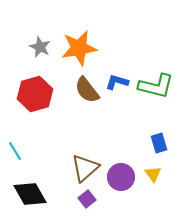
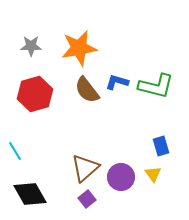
gray star: moved 9 px left, 1 px up; rotated 25 degrees counterclockwise
blue rectangle: moved 2 px right, 3 px down
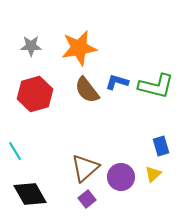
yellow triangle: rotated 24 degrees clockwise
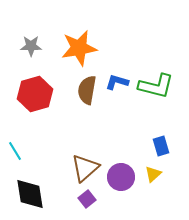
brown semicircle: rotated 48 degrees clockwise
black diamond: rotated 20 degrees clockwise
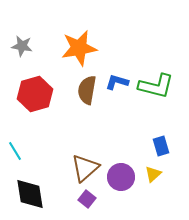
gray star: moved 9 px left; rotated 10 degrees clockwise
purple square: rotated 12 degrees counterclockwise
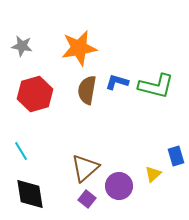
blue rectangle: moved 15 px right, 10 px down
cyan line: moved 6 px right
purple circle: moved 2 px left, 9 px down
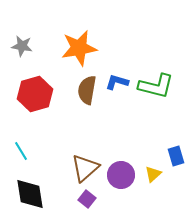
purple circle: moved 2 px right, 11 px up
